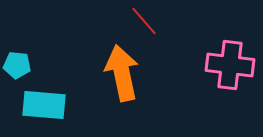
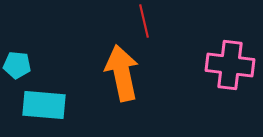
red line: rotated 28 degrees clockwise
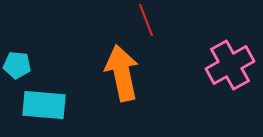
red line: moved 2 px right, 1 px up; rotated 8 degrees counterclockwise
pink cross: rotated 36 degrees counterclockwise
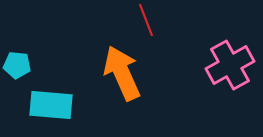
orange arrow: rotated 12 degrees counterclockwise
cyan rectangle: moved 7 px right
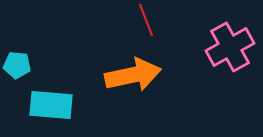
pink cross: moved 18 px up
orange arrow: moved 11 px right, 2 px down; rotated 102 degrees clockwise
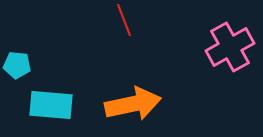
red line: moved 22 px left
orange arrow: moved 29 px down
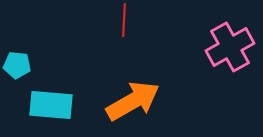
red line: rotated 24 degrees clockwise
orange arrow: moved 3 px up; rotated 18 degrees counterclockwise
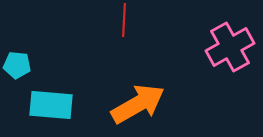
orange arrow: moved 5 px right, 3 px down
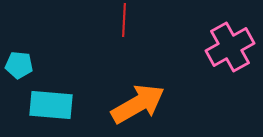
cyan pentagon: moved 2 px right
